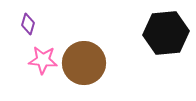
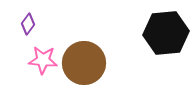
purple diamond: rotated 20 degrees clockwise
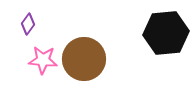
brown circle: moved 4 px up
